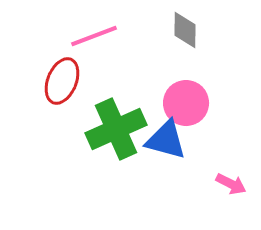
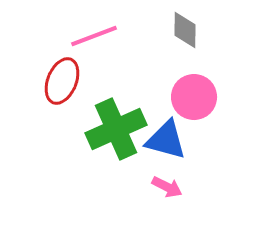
pink circle: moved 8 px right, 6 px up
pink arrow: moved 64 px left, 3 px down
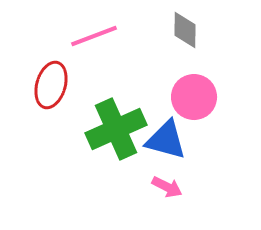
red ellipse: moved 11 px left, 4 px down; rotated 6 degrees counterclockwise
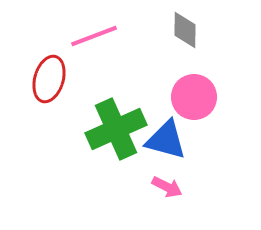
red ellipse: moved 2 px left, 6 px up
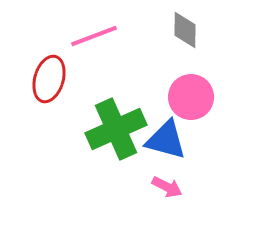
pink circle: moved 3 px left
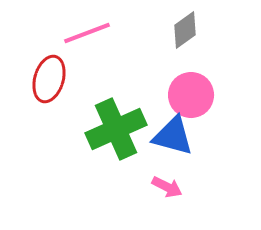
gray diamond: rotated 54 degrees clockwise
pink line: moved 7 px left, 3 px up
pink circle: moved 2 px up
blue triangle: moved 7 px right, 4 px up
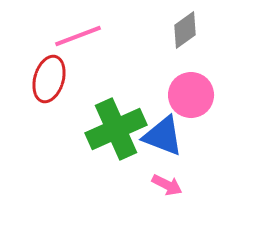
pink line: moved 9 px left, 3 px down
blue triangle: moved 10 px left; rotated 6 degrees clockwise
pink arrow: moved 2 px up
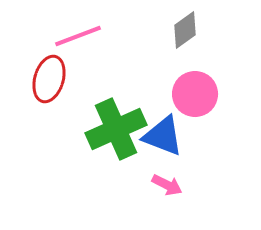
pink circle: moved 4 px right, 1 px up
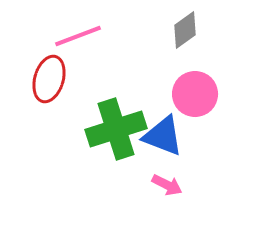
green cross: rotated 6 degrees clockwise
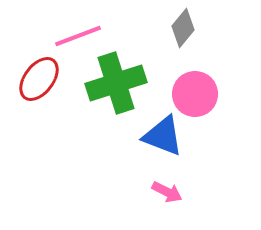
gray diamond: moved 2 px left, 2 px up; rotated 15 degrees counterclockwise
red ellipse: moved 10 px left; rotated 21 degrees clockwise
green cross: moved 46 px up
pink arrow: moved 7 px down
